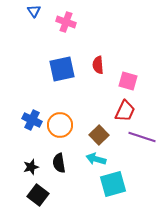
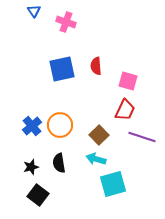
red semicircle: moved 2 px left, 1 px down
red trapezoid: moved 1 px up
blue cross: moved 6 px down; rotated 24 degrees clockwise
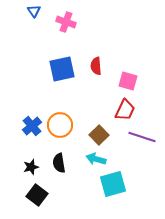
black square: moved 1 px left
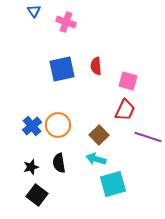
orange circle: moved 2 px left
purple line: moved 6 px right
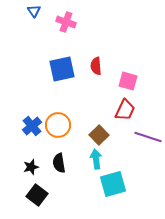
cyan arrow: rotated 66 degrees clockwise
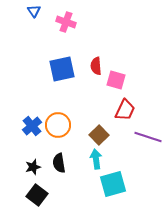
pink square: moved 12 px left, 1 px up
black star: moved 2 px right
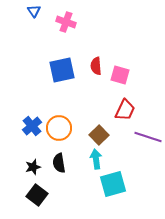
blue square: moved 1 px down
pink square: moved 4 px right, 5 px up
orange circle: moved 1 px right, 3 px down
